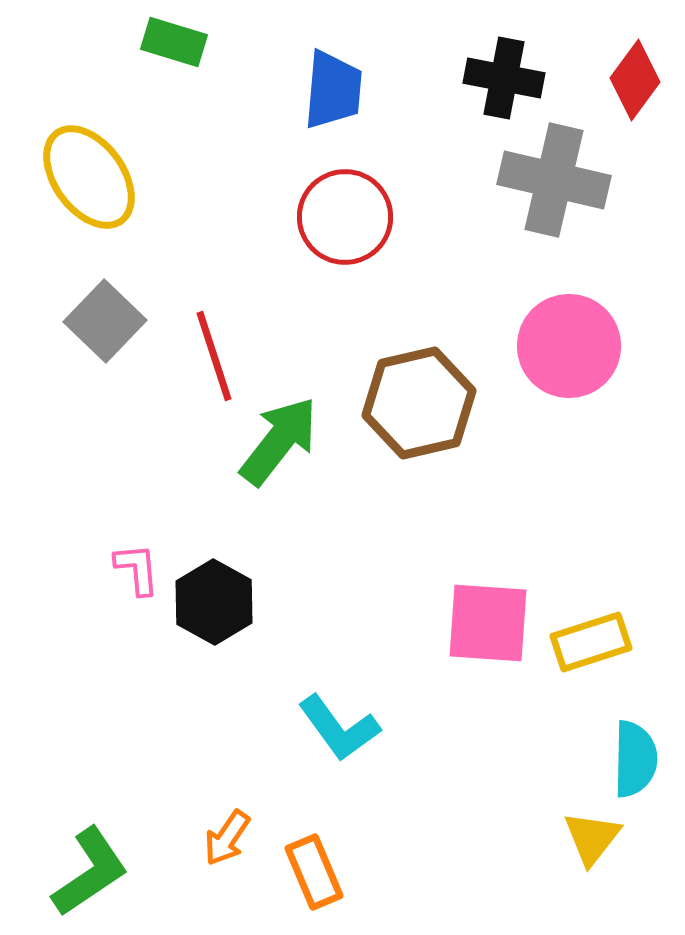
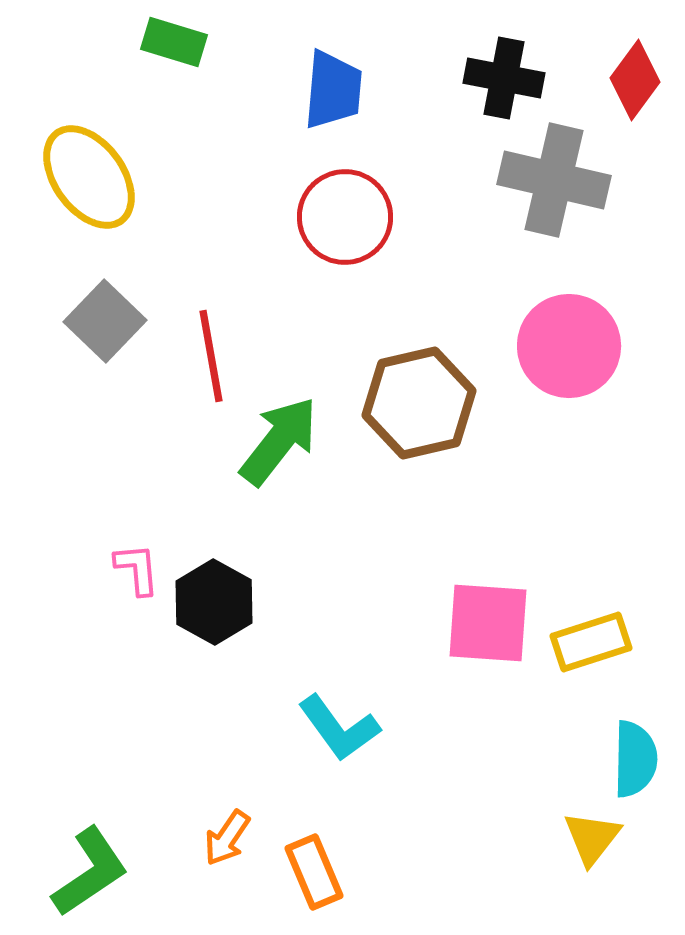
red line: moved 3 px left; rotated 8 degrees clockwise
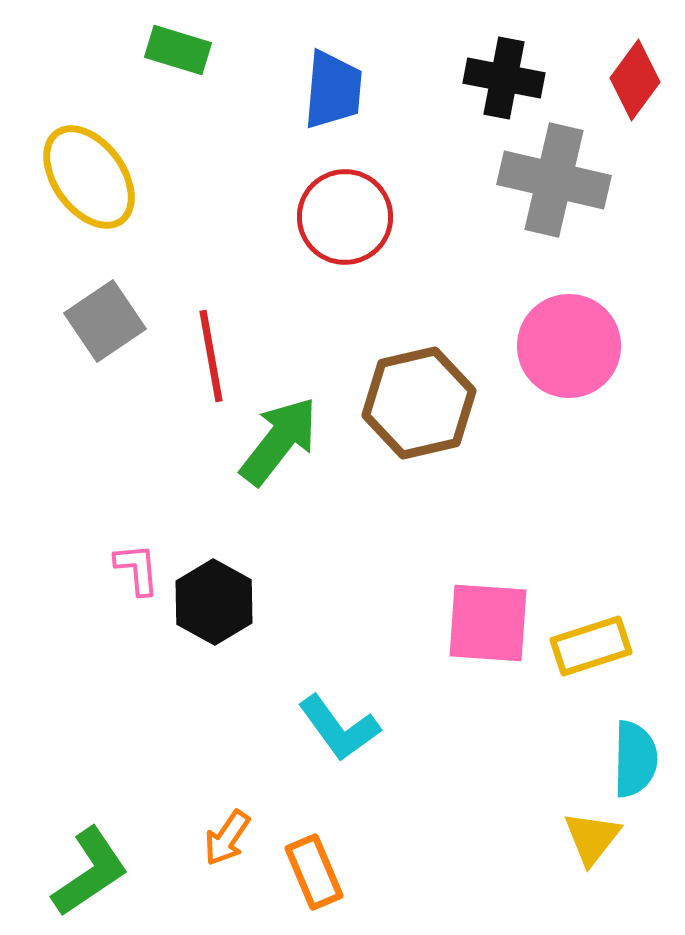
green rectangle: moved 4 px right, 8 px down
gray square: rotated 12 degrees clockwise
yellow rectangle: moved 4 px down
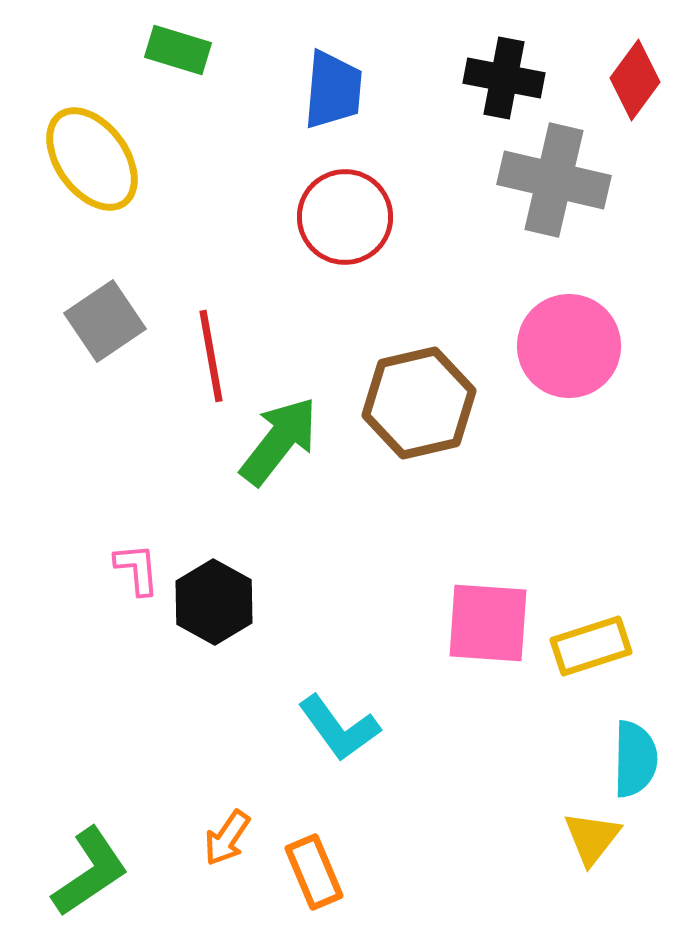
yellow ellipse: moved 3 px right, 18 px up
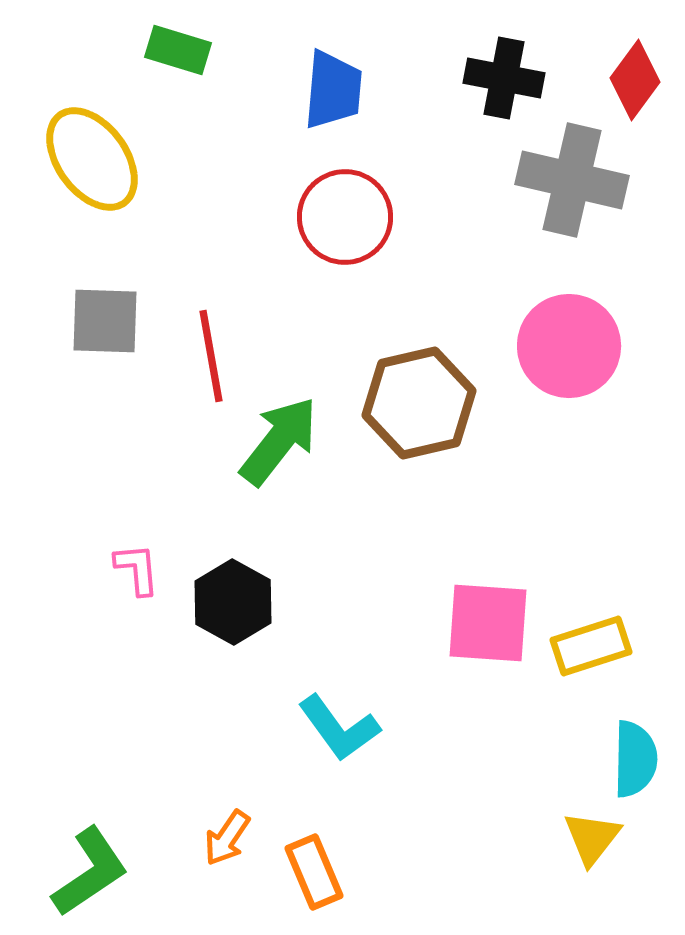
gray cross: moved 18 px right
gray square: rotated 36 degrees clockwise
black hexagon: moved 19 px right
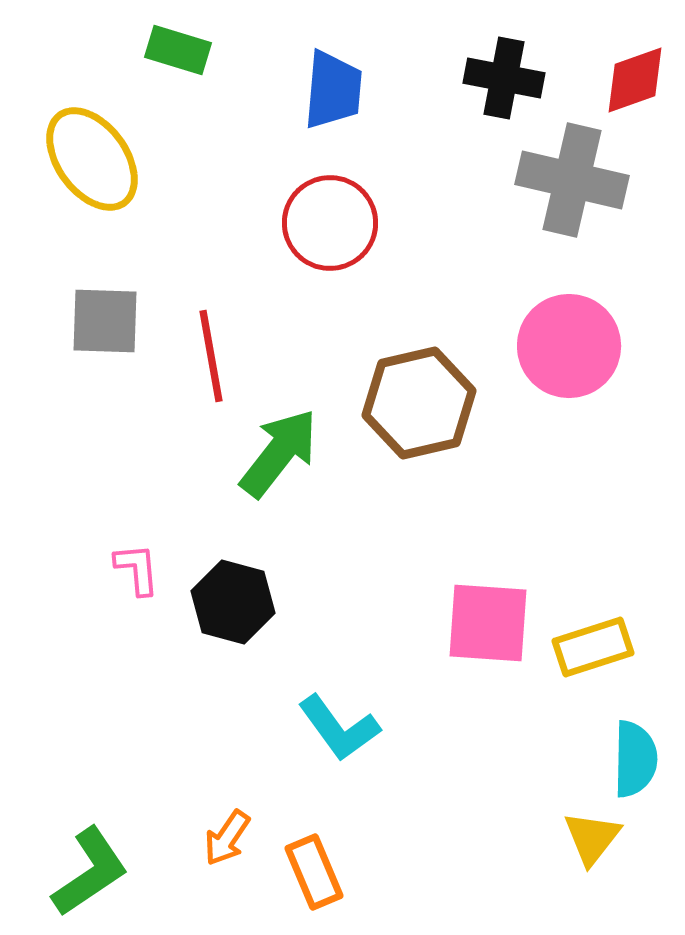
red diamond: rotated 34 degrees clockwise
red circle: moved 15 px left, 6 px down
green arrow: moved 12 px down
black hexagon: rotated 14 degrees counterclockwise
yellow rectangle: moved 2 px right, 1 px down
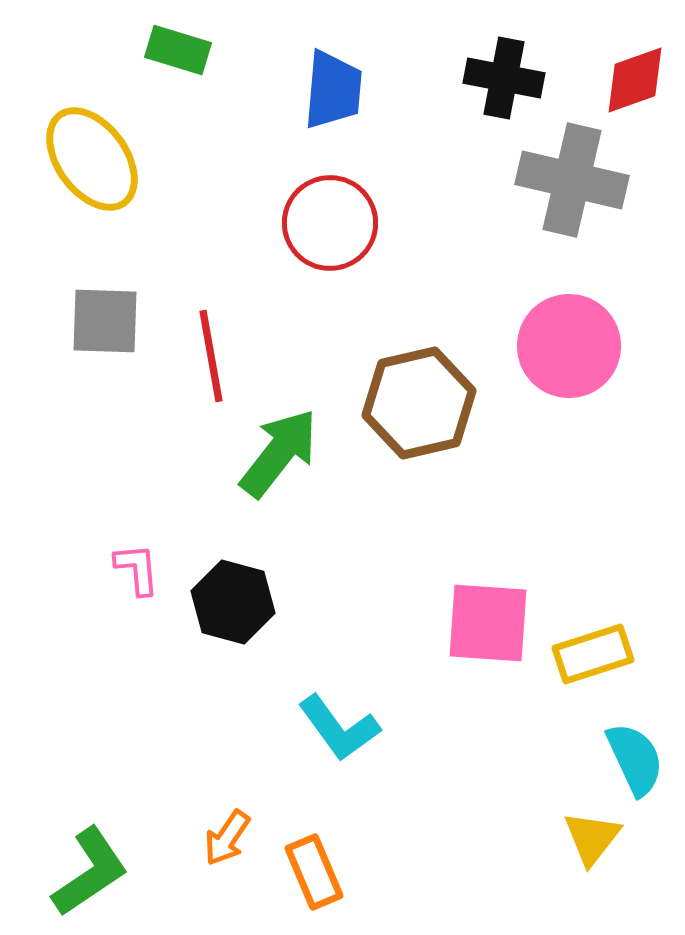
yellow rectangle: moved 7 px down
cyan semicircle: rotated 26 degrees counterclockwise
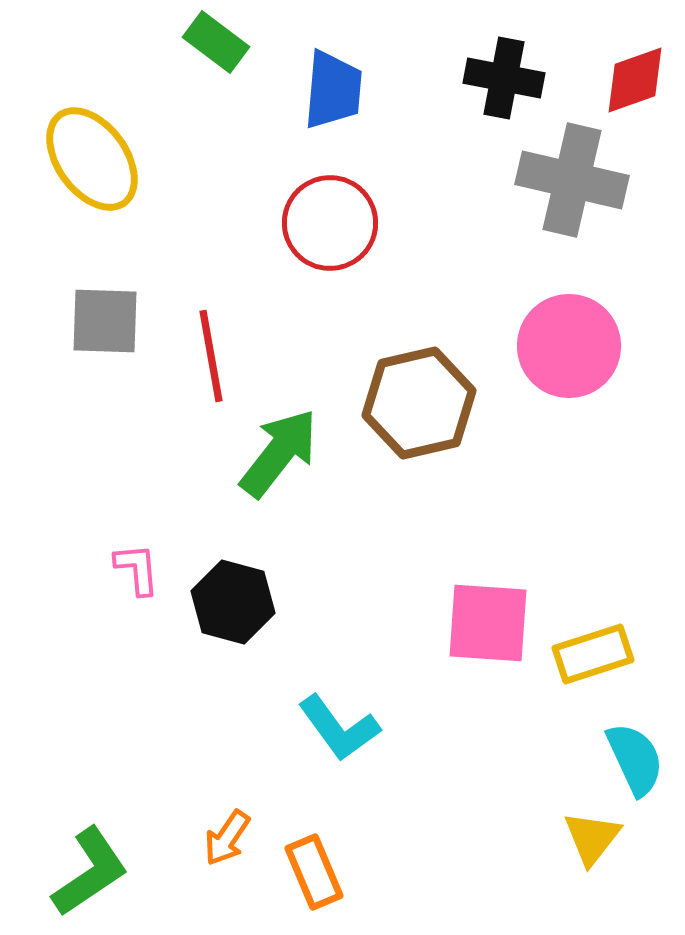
green rectangle: moved 38 px right, 8 px up; rotated 20 degrees clockwise
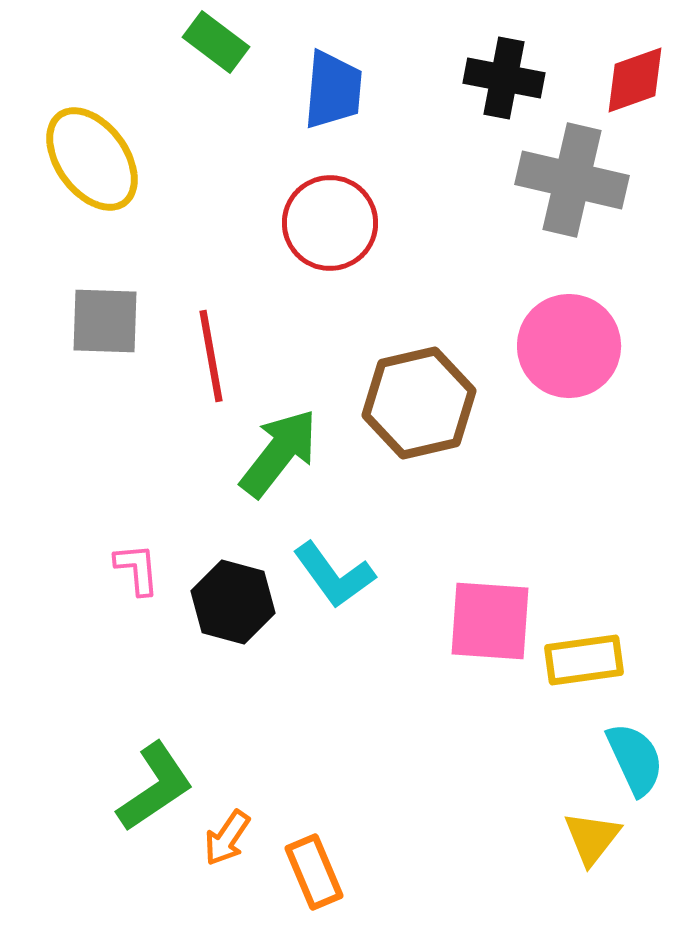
pink square: moved 2 px right, 2 px up
yellow rectangle: moved 9 px left, 6 px down; rotated 10 degrees clockwise
cyan L-shape: moved 5 px left, 153 px up
green L-shape: moved 65 px right, 85 px up
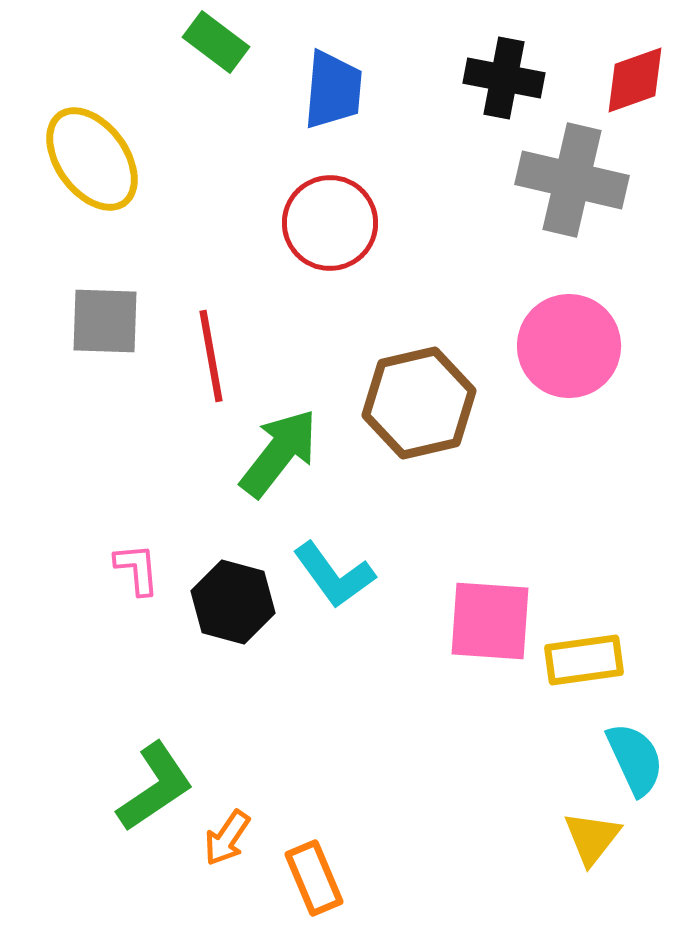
orange rectangle: moved 6 px down
